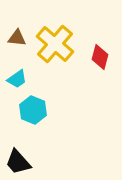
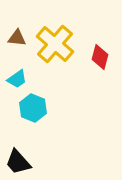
cyan hexagon: moved 2 px up
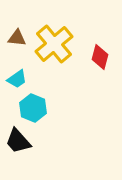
yellow cross: moved 1 px left; rotated 9 degrees clockwise
black trapezoid: moved 21 px up
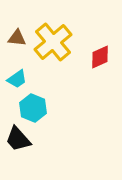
yellow cross: moved 1 px left, 2 px up
red diamond: rotated 50 degrees clockwise
black trapezoid: moved 2 px up
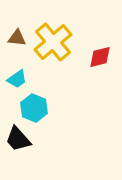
red diamond: rotated 10 degrees clockwise
cyan hexagon: moved 1 px right
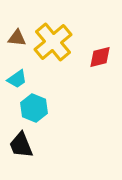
black trapezoid: moved 3 px right, 6 px down; rotated 20 degrees clockwise
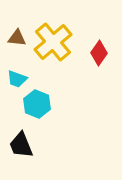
red diamond: moved 1 px left, 4 px up; rotated 40 degrees counterclockwise
cyan trapezoid: rotated 55 degrees clockwise
cyan hexagon: moved 3 px right, 4 px up
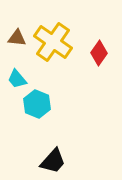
yellow cross: rotated 15 degrees counterclockwise
cyan trapezoid: rotated 30 degrees clockwise
black trapezoid: moved 32 px right, 16 px down; rotated 116 degrees counterclockwise
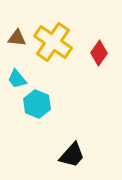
black trapezoid: moved 19 px right, 6 px up
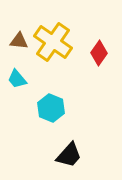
brown triangle: moved 2 px right, 3 px down
cyan hexagon: moved 14 px right, 4 px down
black trapezoid: moved 3 px left
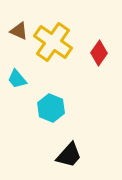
brown triangle: moved 10 px up; rotated 18 degrees clockwise
